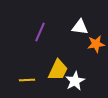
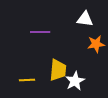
white triangle: moved 5 px right, 8 px up
purple line: rotated 66 degrees clockwise
yellow trapezoid: rotated 20 degrees counterclockwise
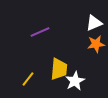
white triangle: moved 9 px right, 4 px down; rotated 30 degrees counterclockwise
purple line: rotated 24 degrees counterclockwise
yellow trapezoid: moved 1 px right, 1 px up
yellow line: moved 1 px right, 1 px up; rotated 49 degrees counterclockwise
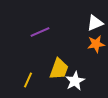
white triangle: moved 1 px right
yellow trapezoid: rotated 15 degrees clockwise
yellow line: moved 1 px down; rotated 14 degrees counterclockwise
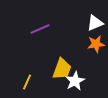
purple line: moved 3 px up
yellow trapezoid: moved 3 px right
yellow line: moved 1 px left, 2 px down
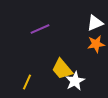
yellow trapezoid: rotated 120 degrees clockwise
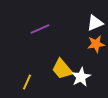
white star: moved 6 px right, 4 px up
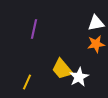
white triangle: moved 1 px right; rotated 12 degrees clockwise
purple line: moved 6 px left; rotated 54 degrees counterclockwise
white star: moved 2 px left
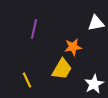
orange star: moved 23 px left, 3 px down
yellow trapezoid: rotated 110 degrees counterclockwise
white star: moved 15 px right, 7 px down
yellow line: moved 2 px up; rotated 49 degrees counterclockwise
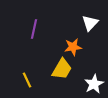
white triangle: moved 6 px left; rotated 36 degrees counterclockwise
